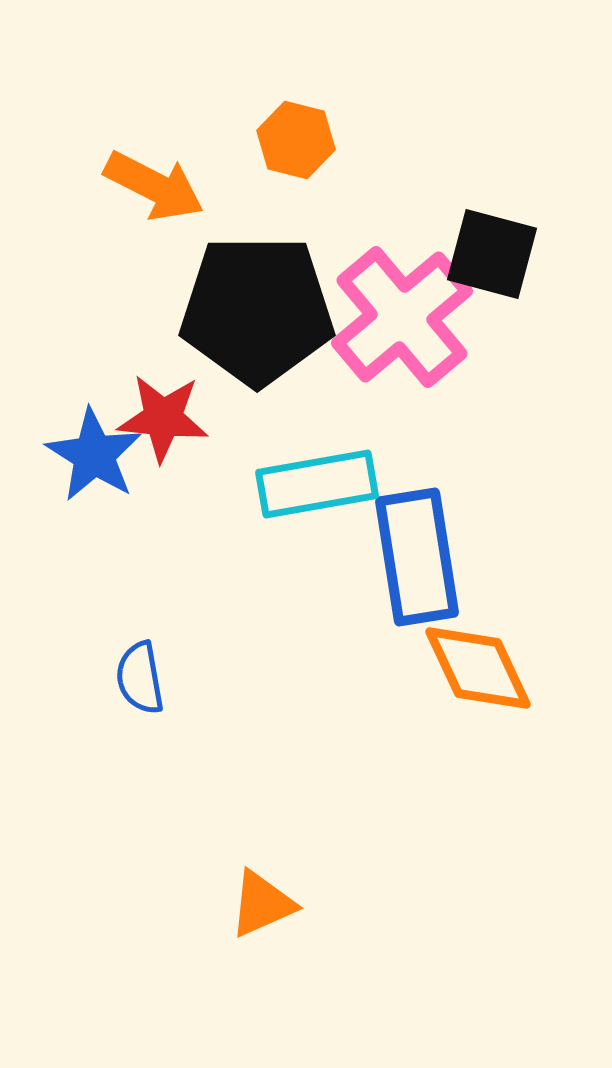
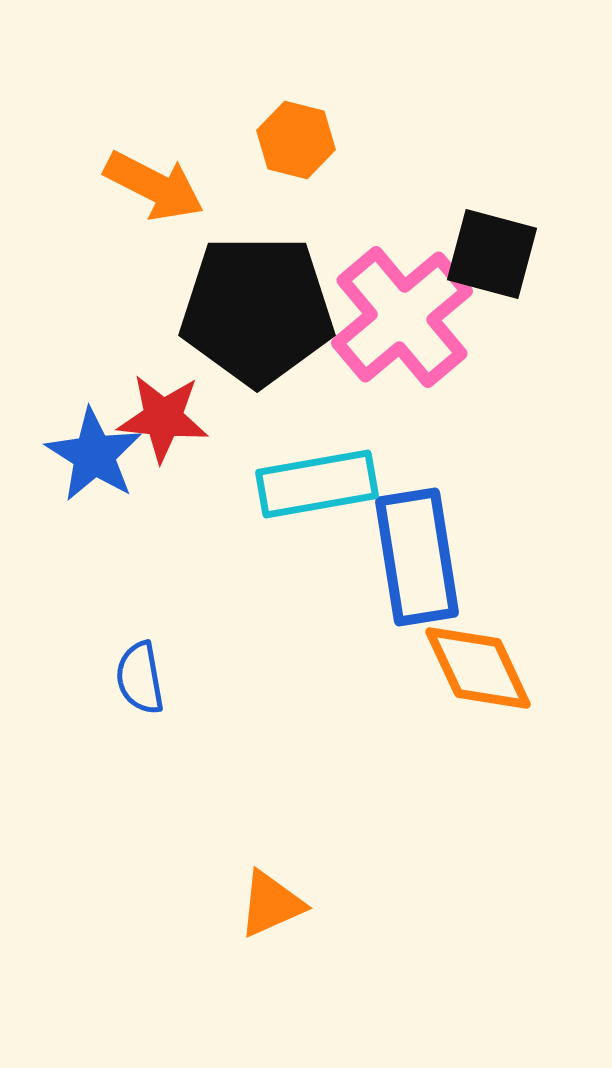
orange triangle: moved 9 px right
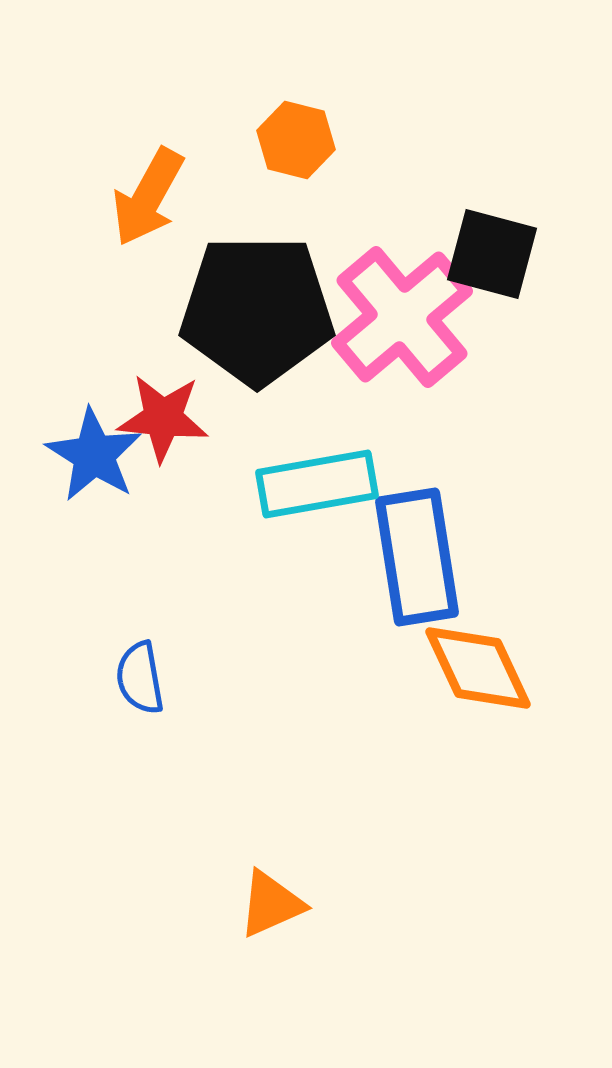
orange arrow: moved 6 px left, 11 px down; rotated 92 degrees clockwise
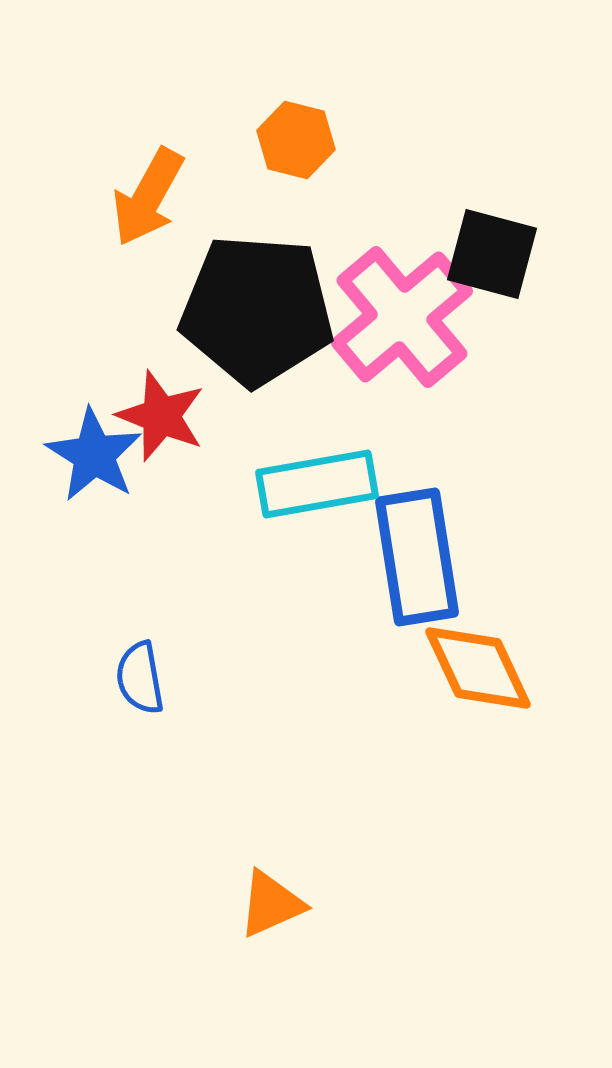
black pentagon: rotated 4 degrees clockwise
red star: moved 2 px left, 2 px up; rotated 16 degrees clockwise
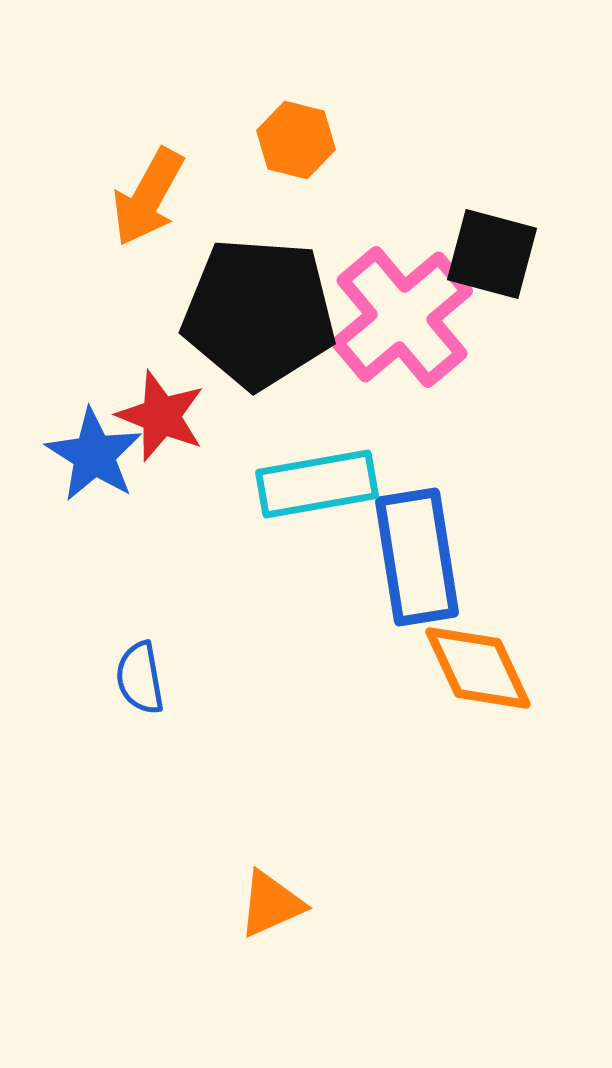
black pentagon: moved 2 px right, 3 px down
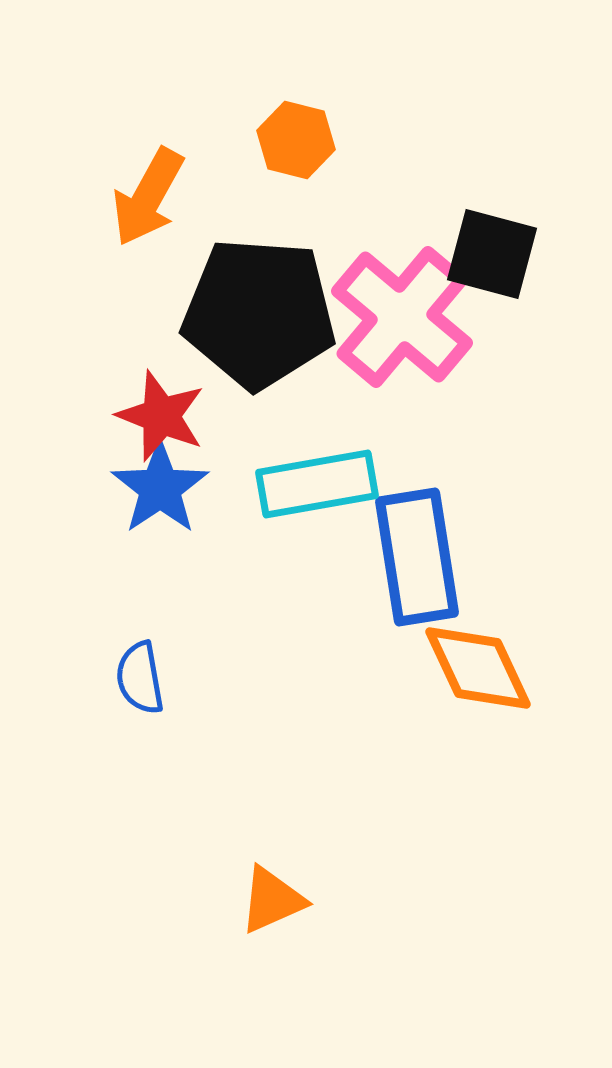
pink cross: rotated 10 degrees counterclockwise
blue star: moved 66 px right, 33 px down; rotated 6 degrees clockwise
orange triangle: moved 1 px right, 4 px up
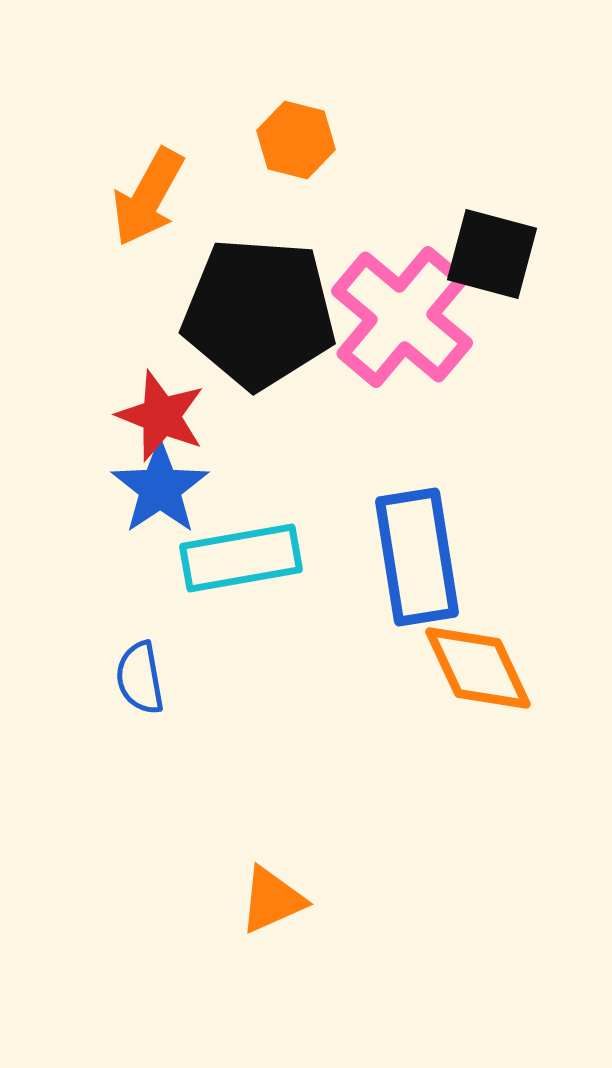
cyan rectangle: moved 76 px left, 74 px down
